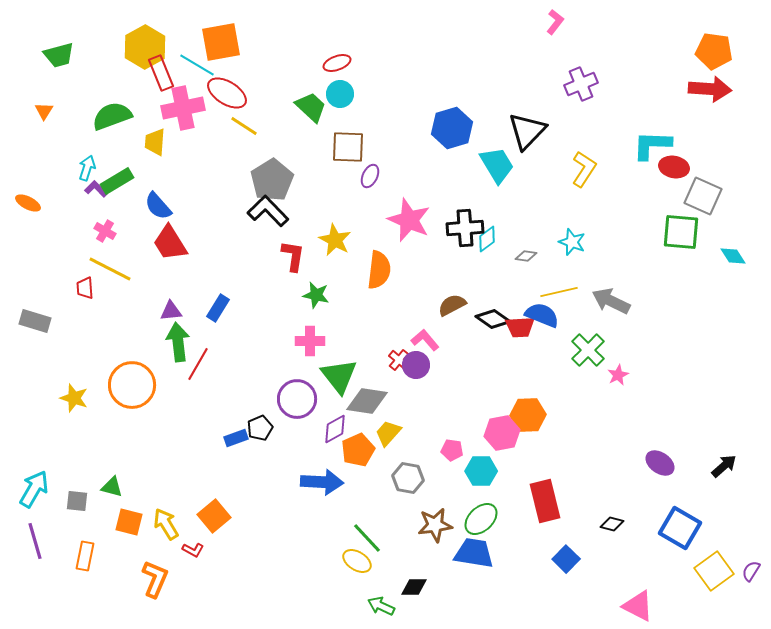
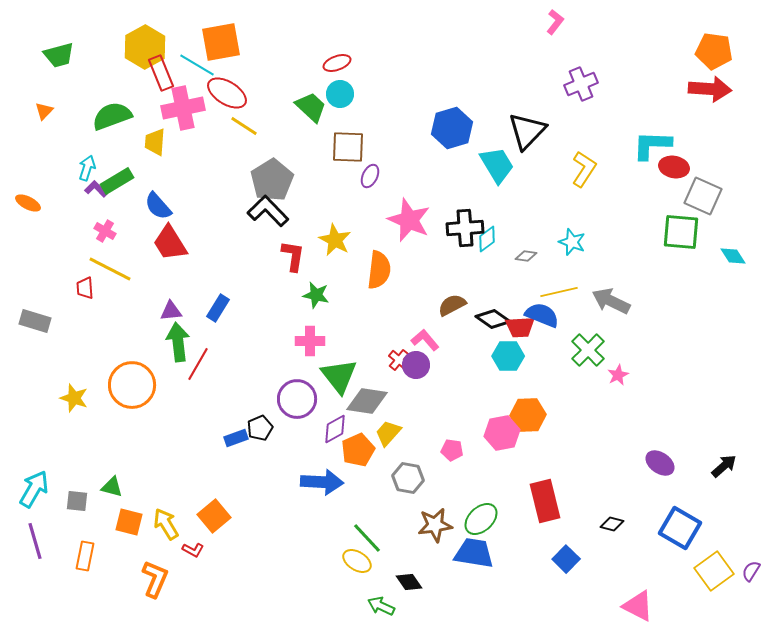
orange triangle at (44, 111): rotated 12 degrees clockwise
cyan hexagon at (481, 471): moved 27 px right, 115 px up
black diamond at (414, 587): moved 5 px left, 5 px up; rotated 56 degrees clockwise
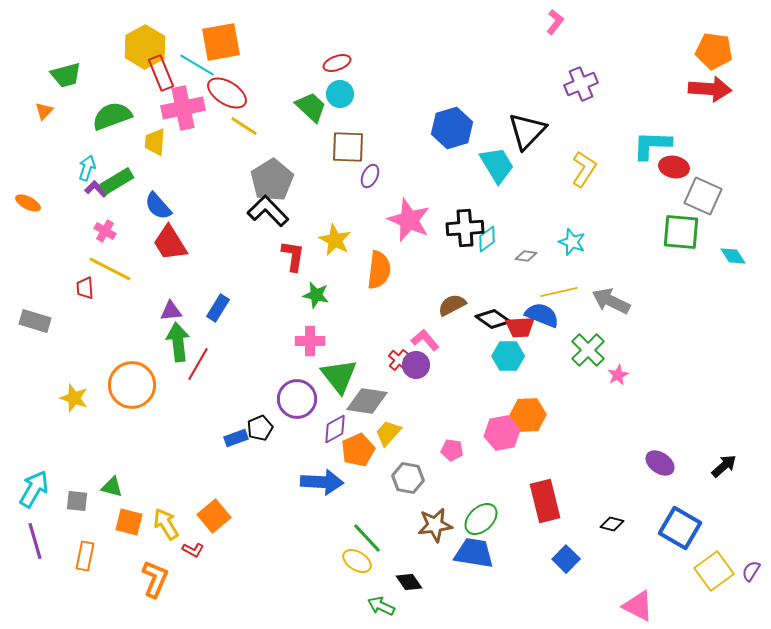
green trapezoid at (59, 55): moved 7 px right, 20 px down
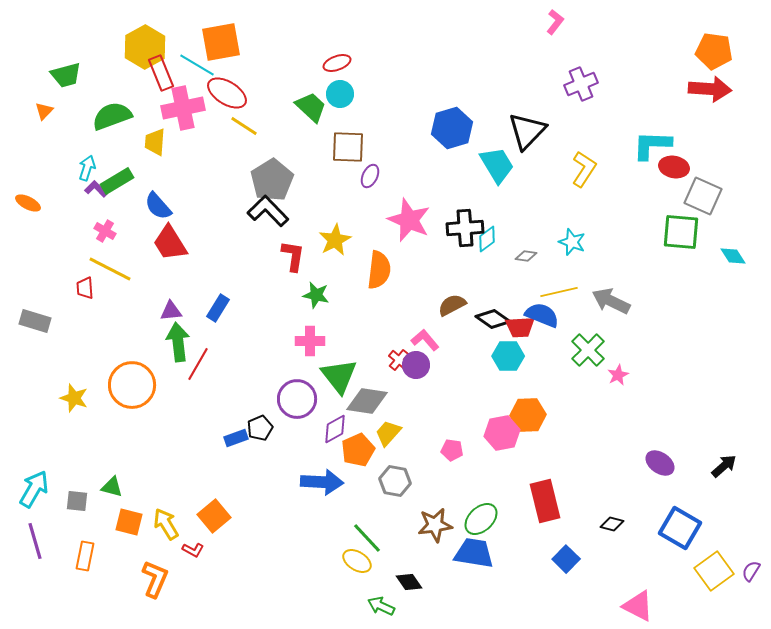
yellow star at (335, 240): rotated 16 degrees clockwise
gray hexagon at (408, 478): moved 13 px left, 3 px down
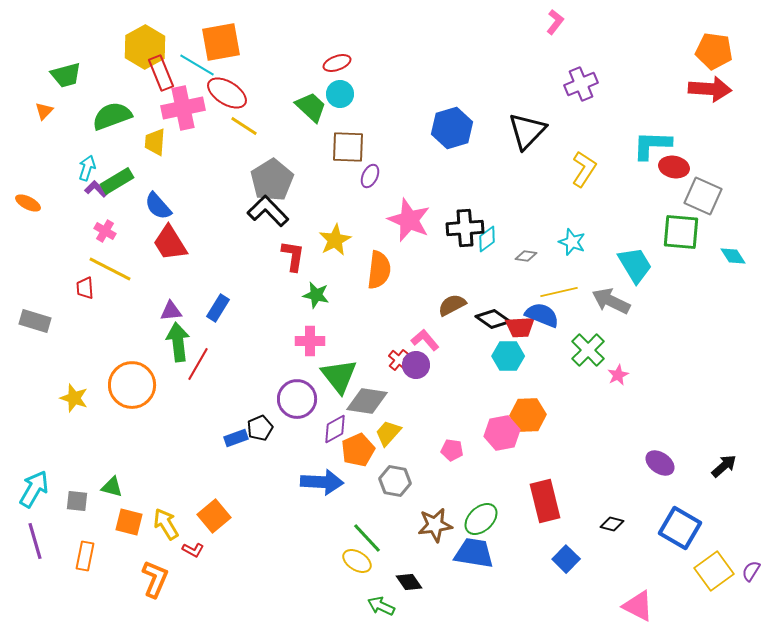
cyan trapezoid at (497, 165): moved 138 px right, 100 px down
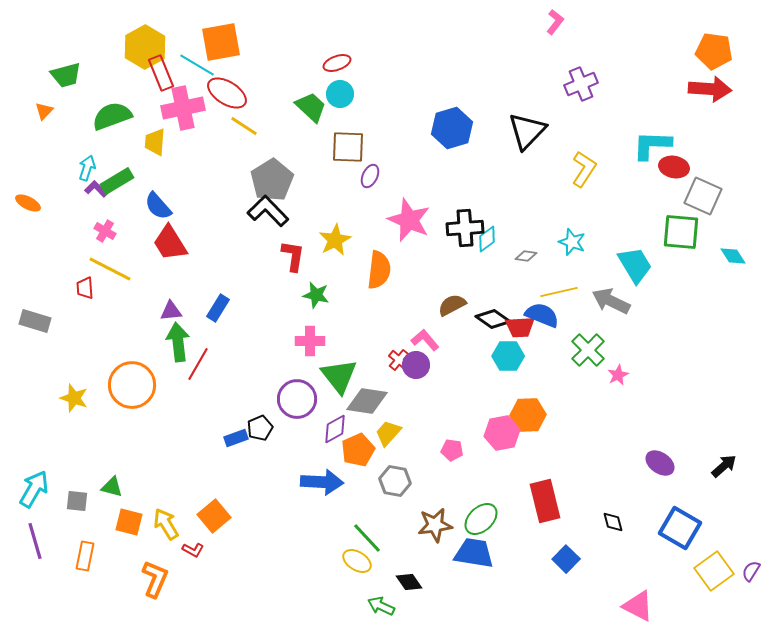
black diamond at (612, 524): moved 1 px right, 2 px up; rotated 60 degrees clockwise
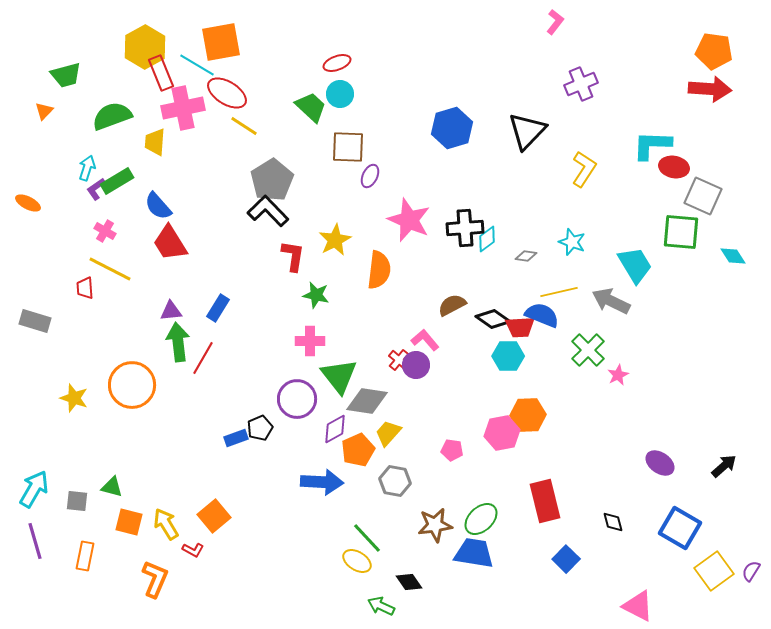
purple L-shape at (96, 189): rotated 80 degrees counterclockwise
red line at (198, 364): moved 5 px right, 6 px up
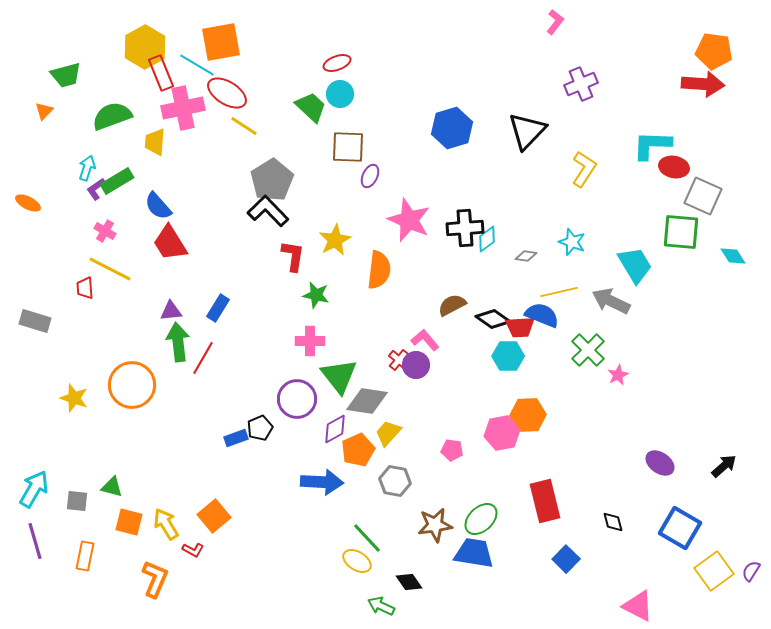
red arrow at (710, 89): moved 7 px left, 5 px up
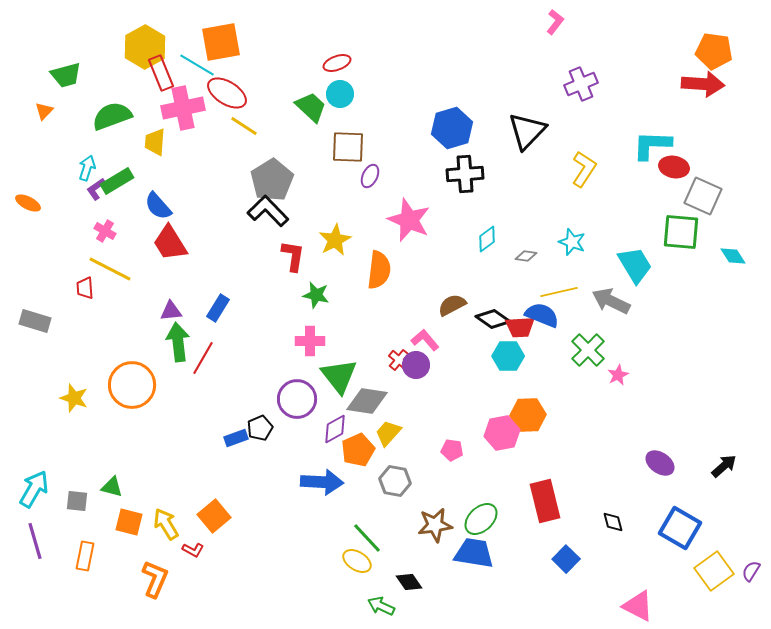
black cross at (465, 228): moved 54 px up
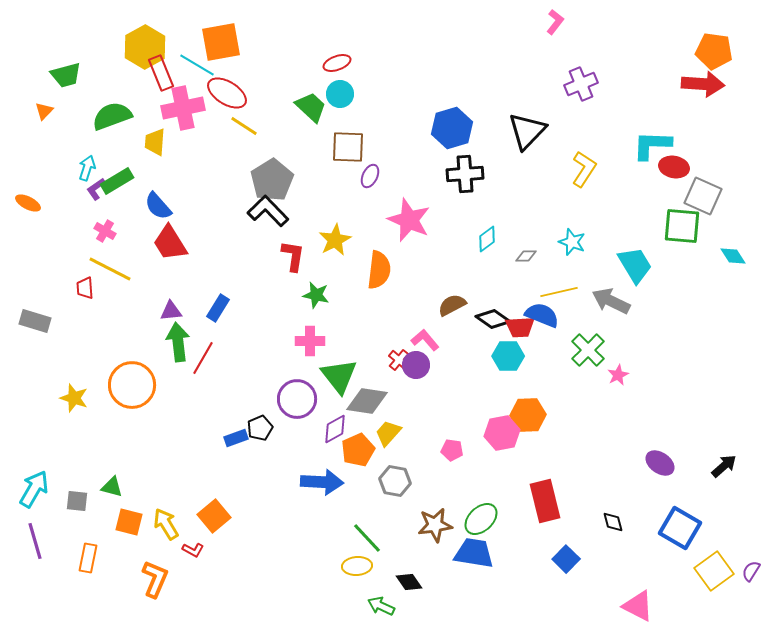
green square at (681, 232): moved 1 px right, 6 px up
gray diamond at (526, 256): rotated 10 degrees counterclockwise
orange rectangle at (85, 556): moved 3 px right, 2 px down
yellow ellipse at (357, 561): moved 5 px down; rotated 36 degrees counterclockwise
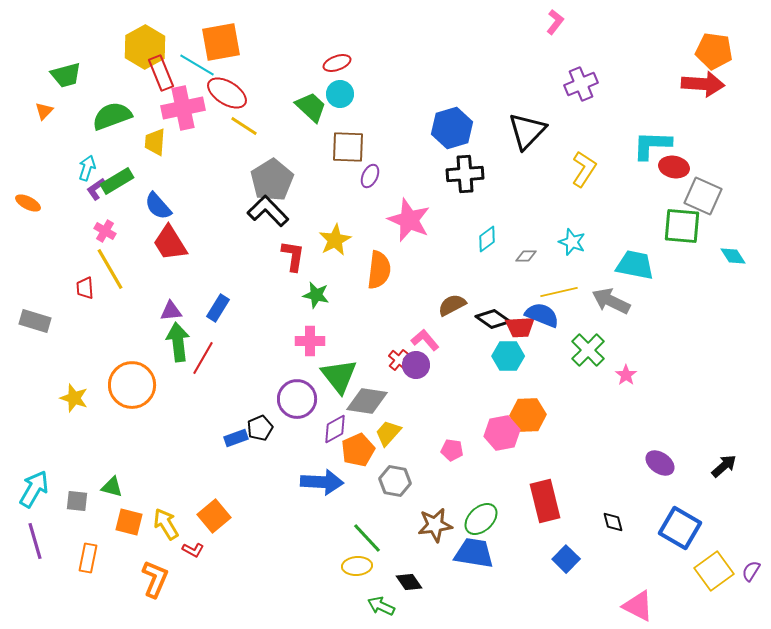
cyan trapezoid at (635, 265): rotated 48 degrees counterclockwise
yellow line at (110, 269): rotated 33 degrees clockwise
pink star at (618, 375): moved 8 px right; rotated 10 degrees counterclockwise
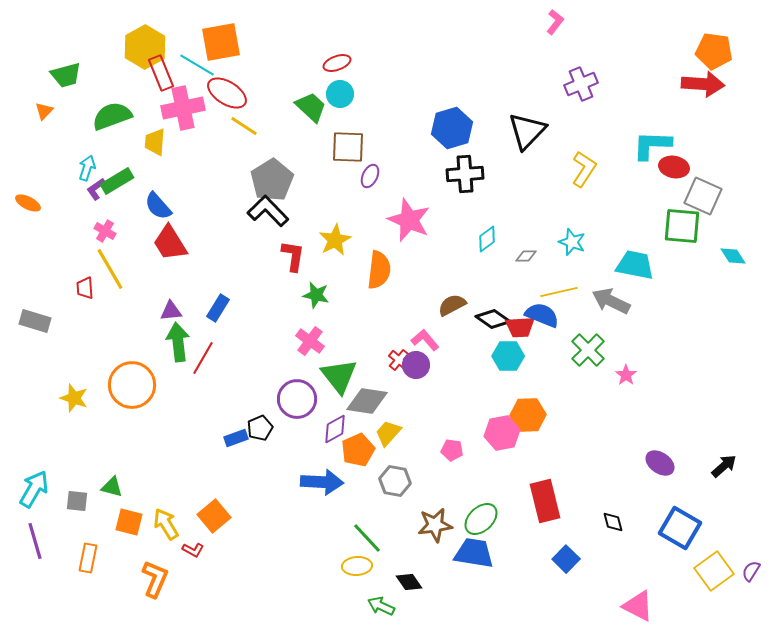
pink cross at (310, 341): rotated 36 degrees clockwise
